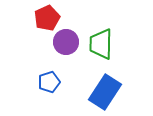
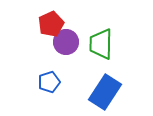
red pentagon: moved 4 px right, 6 px down
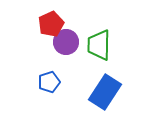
green trapezoid: moved 2 px left, 1 px down
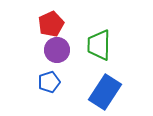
purple circle: moved 9 px left, 8 px down
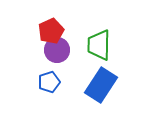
red pentagon: moved 7 px down
blue rectangle: moved 4 px left, 7 px up
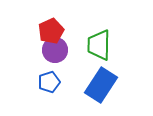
purple circle: moved 2 px left
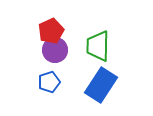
green trapezoid: moved 1 px left, 1 px down
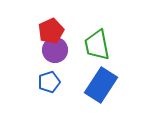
green trapezoid: moved 1 px left, 1 px up; rotated 12 degrees counterclockwise
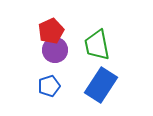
blue pentagon: moved 4 px down
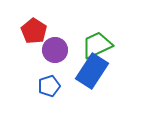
red pentagon: moved 17 px left; rotated 15 degrees counterclockwise
green trapezoid: rotated 76 degrees clockwise
blue rectangle: moved 9 px left, 14 px up
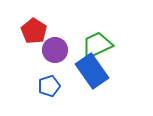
blue rectangle: rotated 68 degrees counterclockwise
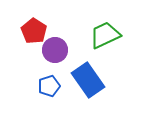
green trapezoid: moved 8 px right, 10 px up
blue rectangle: moved 4 px left, 9 px down
